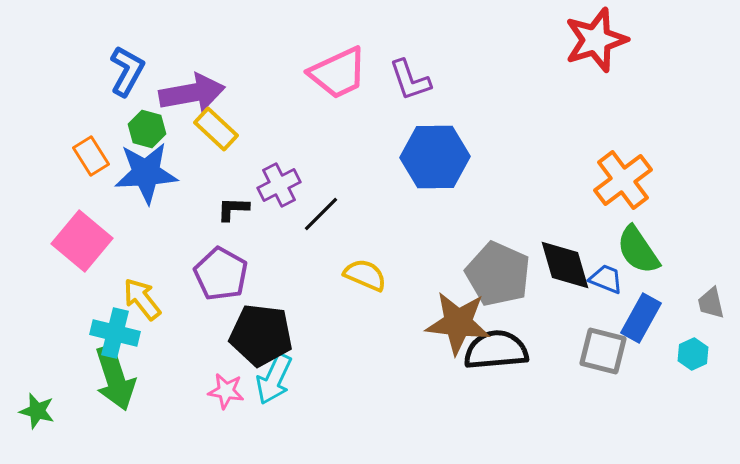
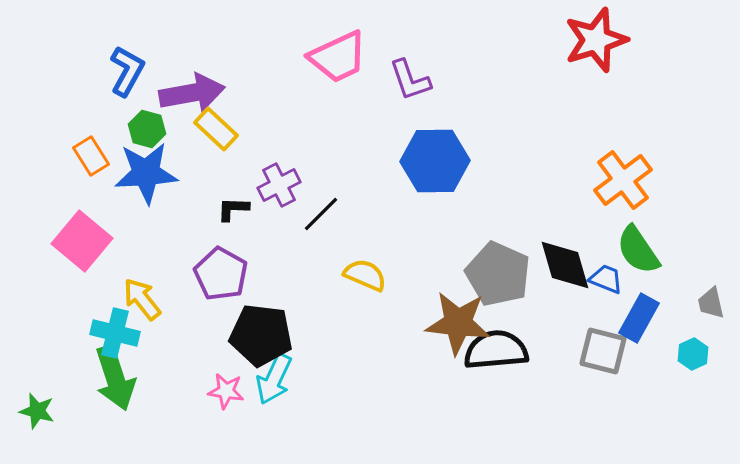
pink trapezoid: moved 16 px up
blue hexagon: moved 4 px down
blue rectangle: moved 2 px left
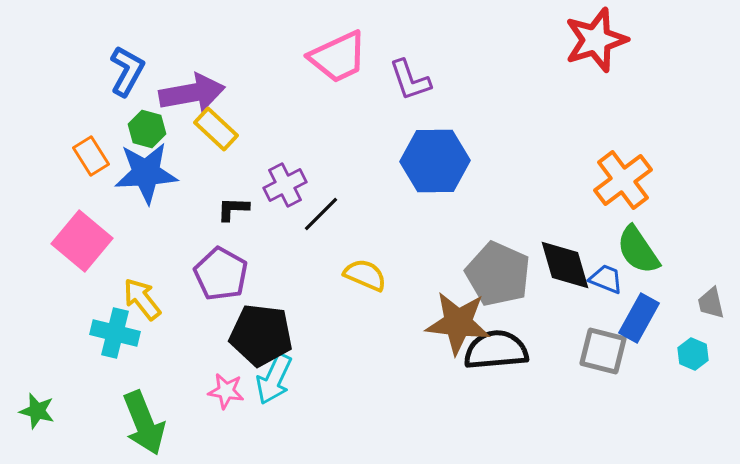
purple cross: moved 6 px right
cyan hexagon: rotated 12 degrees counterclockwise
green arrow: moved 29 px right, 45 px down; rotated 4 degrees counterclockwise
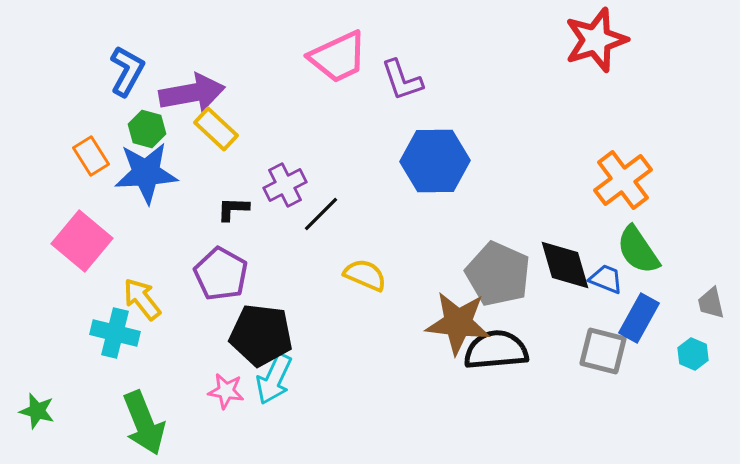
purple L-shape: moved 8 px left
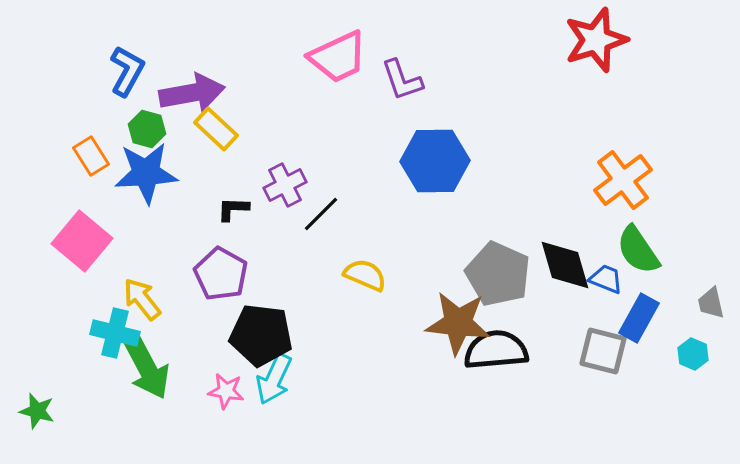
green arrow: moved 3 px right, 55 px up; rotated 6 degrees counterclockwise
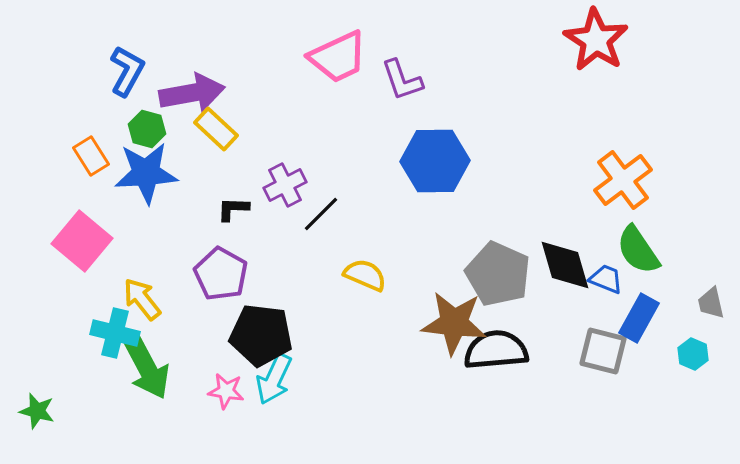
red star: rotated 22 degrees counterclockwise
brown star: moved 4 px left
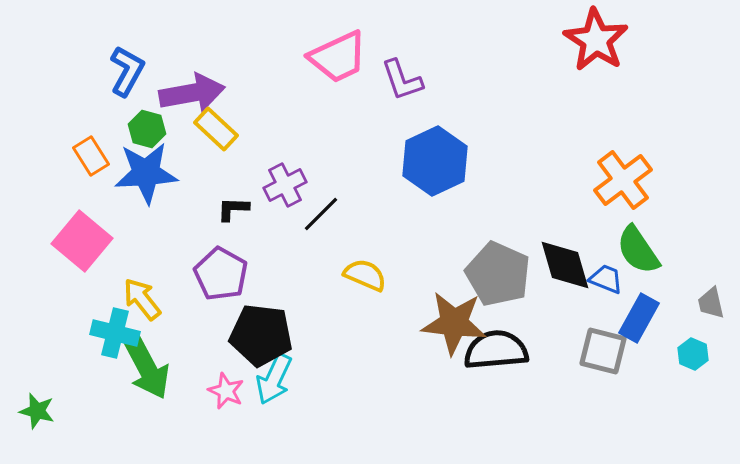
blue hexagon: rotated 24 degrees counterclockwise
pink star: rotated 15 degrees clockwise
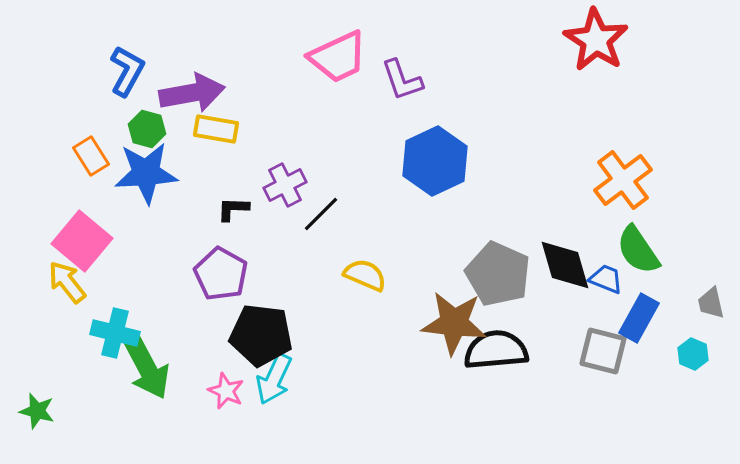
yellow rectangle: rotated 33 degrees counterclockwise
yellow arrow: moved 75 px left, 17 px up
